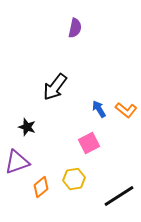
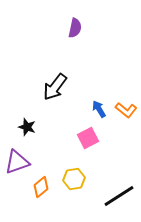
pink square: moved 1 px left, 5 px up
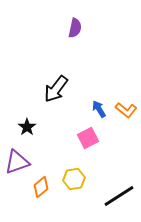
black arrow: moved 1 px right, 2 px down
black star: rotated 18 degrees clockwise
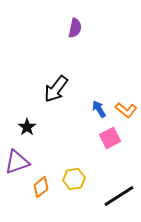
pink square: moved 22 px right
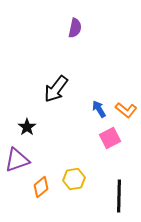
purple triangle: moved 2 px up
black line: rotated 56 degrees counterclockwise
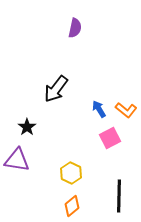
purple triangle: rotated 28 degrees clockwise
yellow hexagon: moved 3 px left, 6 px up; rotated 25 degrees counterclockwise
orange diamond: moved 31 px right, 19 px down
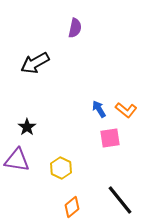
black arrow: moved 21 px left, 26 px up; rotated 24 degrees clockwise
pink square: rotated 20 degrees clockwise
yellow hexagon: moved 10 px left, 5 px up
black line: moved 1 px right, 4 px down; rotated 40 degrees counterclockwise
orange diamond: moved 1 px down
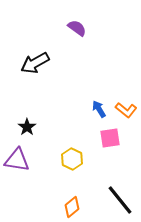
purple semicircle: moved 2 px right; rotated 66 degrees counterclockwise
yellow hexagon: moved 11 px right, 9 px up
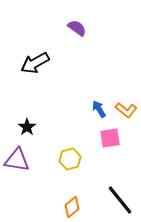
yellow hexagon: moved 2 px left; rotated 20 degrees clockwise
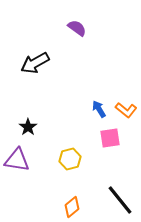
black star: moved 1 px right
